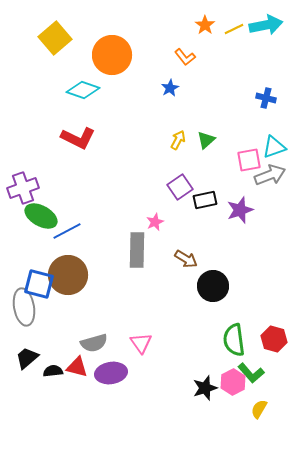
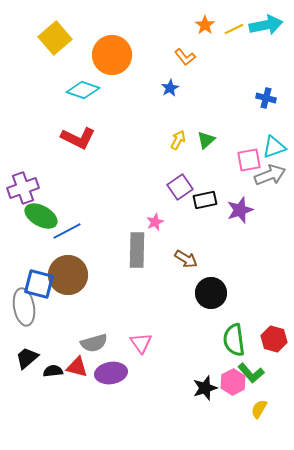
black circle: moved 2 px left, 7 px down
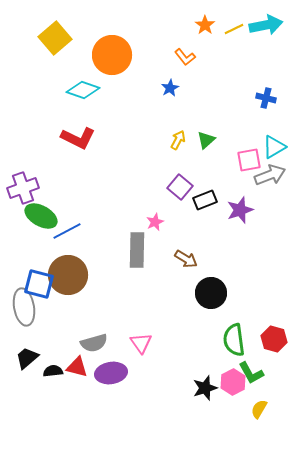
cyan triangle: rotated 10 degrees counterclockwise
purple square: rotated 15 degrees counterclockwise
black rectangle: rotated 10 degrees counterclockwise
green L-shape: rotated 12 degrees clockwise
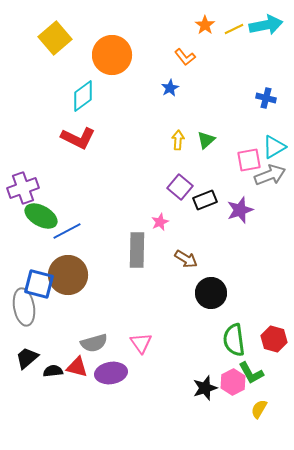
cyan diamond: moved 6 px down; rotated 56 degrees counterclockwise
yellow arrow: rotated 24 degrees counterclockwise
pink star: moved 5 px right
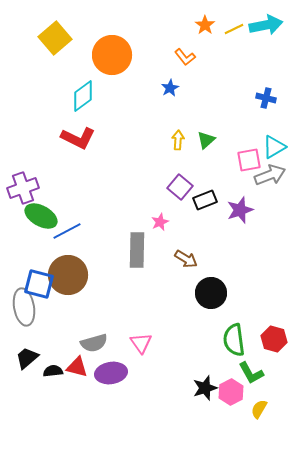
pink hexagon: moved 2 px left, 10 px down
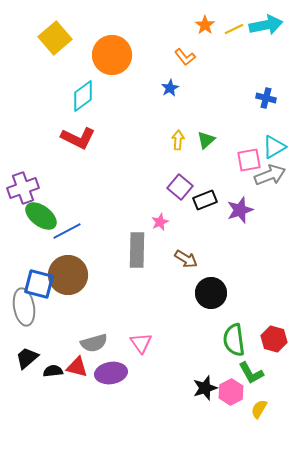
green ellipse: rotated 8 degrees clockwise
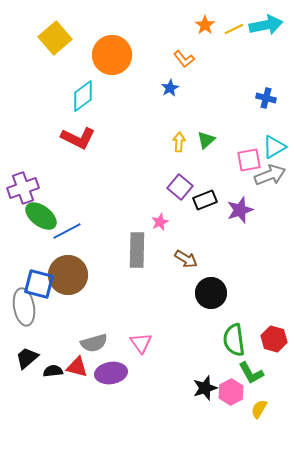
orange L-shape: moved 1 px left, 2 px down
yellow arrow: moved 1 px right, 2 px down
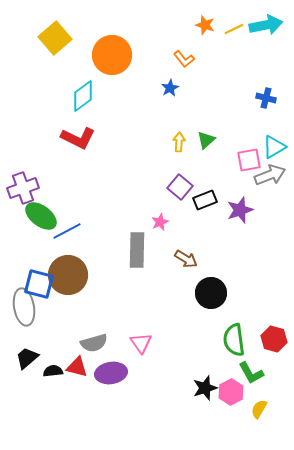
orange star: rotated 18 degrees counterclockwise
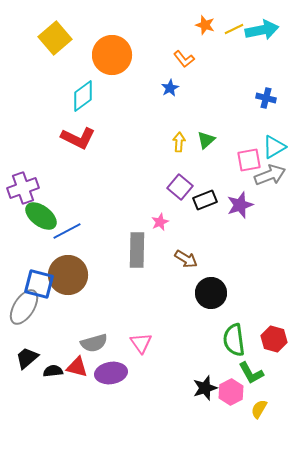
cyan arrow: moved 4 px left, 5 px down
purple star: moved 5 px up
gray ellipse: rotated 42 degrees clockwise
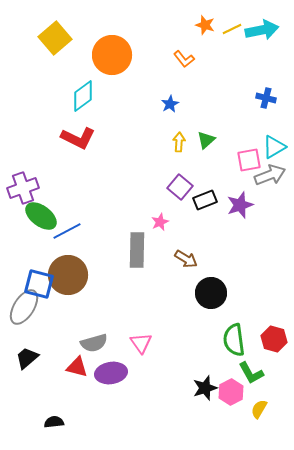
yellow line: moved 2 px left
blue star: moved 16 px down
black semicircle: moved 1 px right, 51 px down
